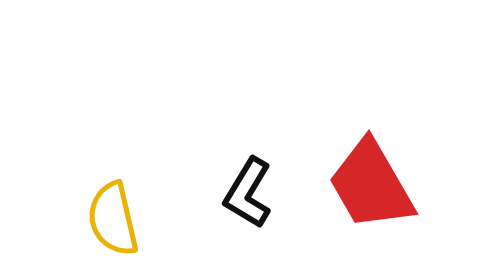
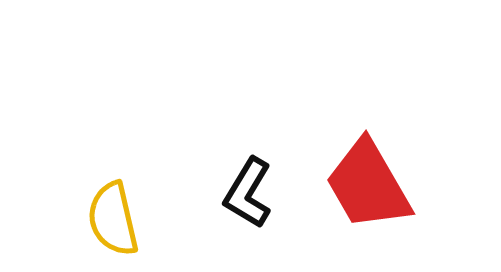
red trapezoid: moved 3 px left
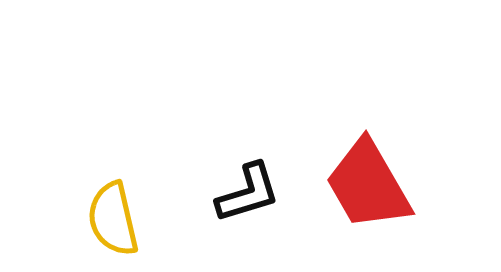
black L-shape: rotated 138 degrees counterclockwise
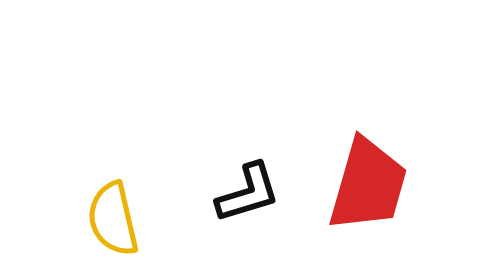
red trapezoid: rotated 134 degrees counterclockwise
